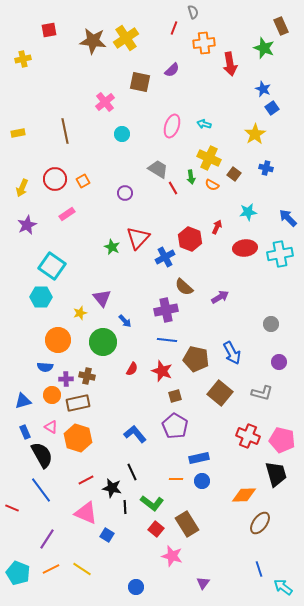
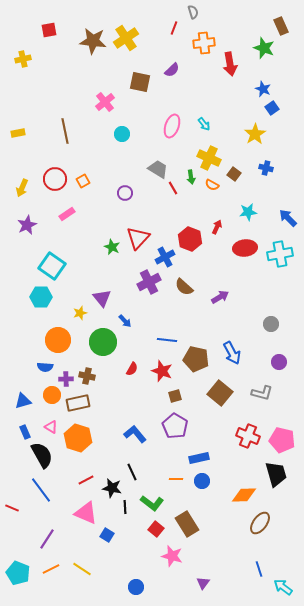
cyan arrow at (204, 124): rotated 144 degrees counterclockwise
purple cross at (166, 310): moved 17 px left, 28 px up; rotated 15 degrees counterclockwise
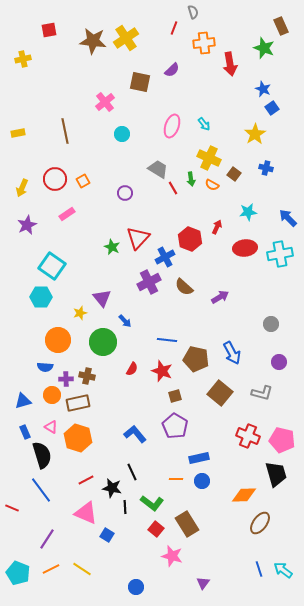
green arrow at (191, 177): moved 2 px down
black semicircle at (42, 455): rotated 12 degrees clockwise
cyan arrow at (283, 587): moved 17 px up
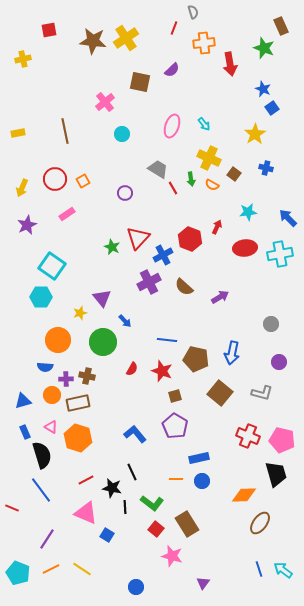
blue cross at (165, 257): moved 2 px left, 2 px up
blue arrow at (232, 353): rotated 40 degrees clockwise
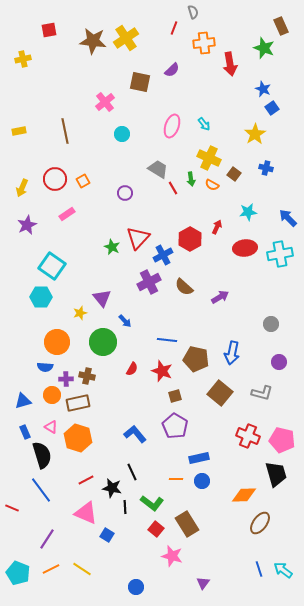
yellow rectangle at (18, 133): moved 1 px right, 2 px up
red hexagon at (190, 239): rotated 10 degrees clockwise
orange circle at (58, 340): moved 1 px left, 2 px down
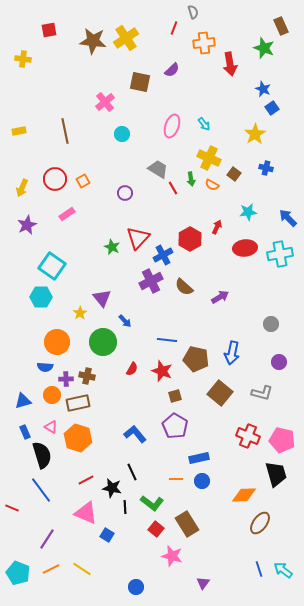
yellow cross at (23, 59): rotated 21 degrees clockwise
purple cross at (149, 282): moved 2 px right, 1 px up
yellow star at (80, 313): rotated 16 degrees counterclockwise
